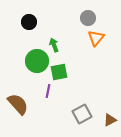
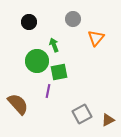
gray circle: moved 15 px left, 1 px down
brown triangle: moved 2 px left
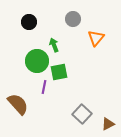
purple line: moved 4 px left, 4 px up
gray square: rotated 18 degrees counterclockwise
brown triangle: moved 4 px down
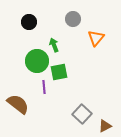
purple line: rotated 16 degrees counterclockwise
brown semicircle: rotated 10 degrees counterclockwise
brown triangle: moved 3 px left, 2 px down
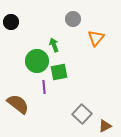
black circle: moved 18 px left
